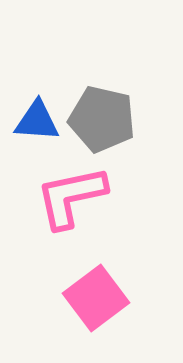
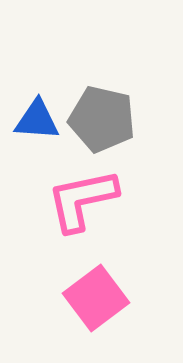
blue triangle: moved 1 px up
pink L-shape: moved 11 px right, 3 px down
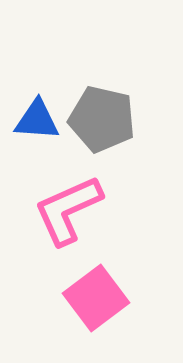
pink L-shape: moved 14 px left, 10 px down; rotated 12 degrees counterclockwise
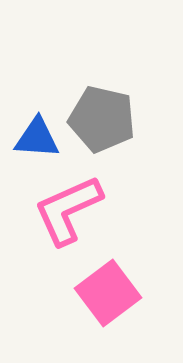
blue triangle: moved 18 px down
pink square: moved 12 px right, 5 px up
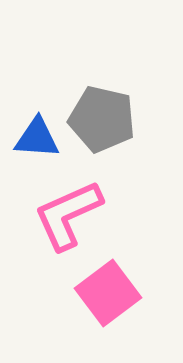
pink L-shape: moved 5 px down
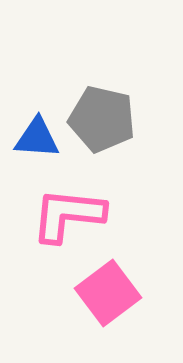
pink L-shape: rotated 30 degrees clockwise
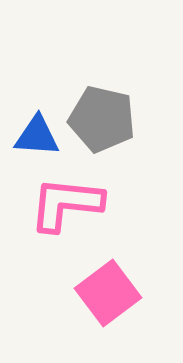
blue triangle: moved 2 px up
pink L-shape: moved 2 px left, 11 px up
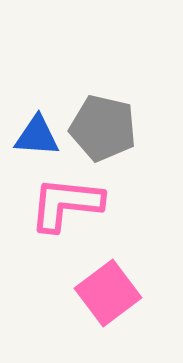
gray pentagon: moved 1 px right, 9 px down
